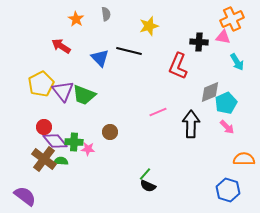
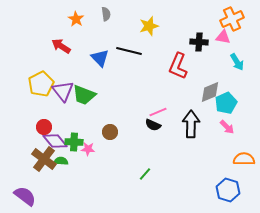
black semicircle: moved 5 px right, 61 px up
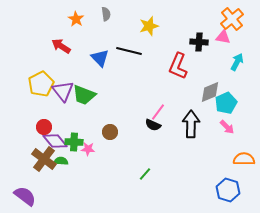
orange cross: rotated 15 degrees counterclockwise
cyan arrow: rotated 120 degrees counterclockwise
pink line: rotated 30 degrees counterclockwise
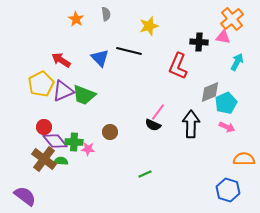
red arrow: moved 14 px down
purple triangle: rotated 45 degrees clockwise
pink arrow: rotated 21 degrees counterclockwise
green line: rotated 24 degrees clockwise
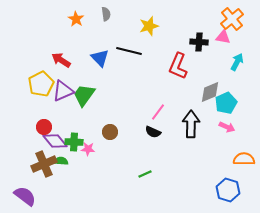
green trapezoid: rotated 105 degrees clockwise
black semicircle: moved 7 px down
brown cross: moved 5 px down; rotated 30 degrees clockwise
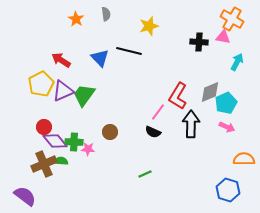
orange cross: rotated 20 degrees counterclockwise
red L-shape: moved 30 px down; rotated 8 degrees clockwise
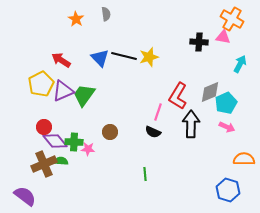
yellow star: moved 31 px down
black line: moved 5 px left, 5 px down
cyan arrow: moved 3 px right, 2 px down
pink line: rotated 18 degrees counterclockwise
green line: rotated 72 degrees counterclockwise
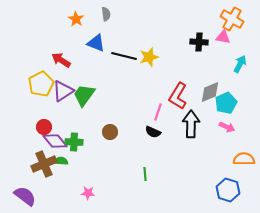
blue triangle: moved 4 px left, 15 px up; rotated 24 degrees counterclockwise
purple triangle: rotated 10 degrees counterclockwise
pink star: moved 44 px down
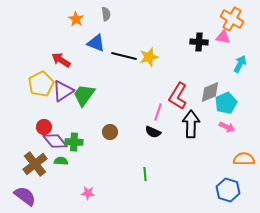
brown cross: moved 9 px left; rotated 15 degrees counterclockwise
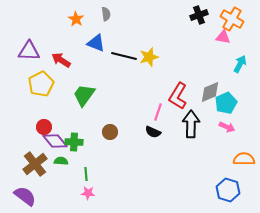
black cross: moved 27 px up; rotated 24 degrees counterclockwise
purple triangle: moved 34 px left, 40 px up; rotated 35 degrees clockwise
green line: moved 59 px left
